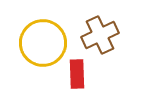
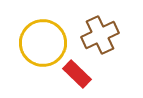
red rectangle: rotated 44 degrees counterclockwise
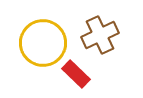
red rectangle: moved 1 px left
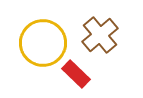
brown cross: rotated 15 degrees counterclockwise
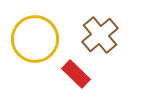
yellow circle: moved 8 px left, 4 px up
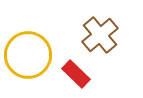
yellow circle: moved 7 px left, 16 px down
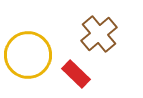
brown cross: moved 1 px left, 1 px up
